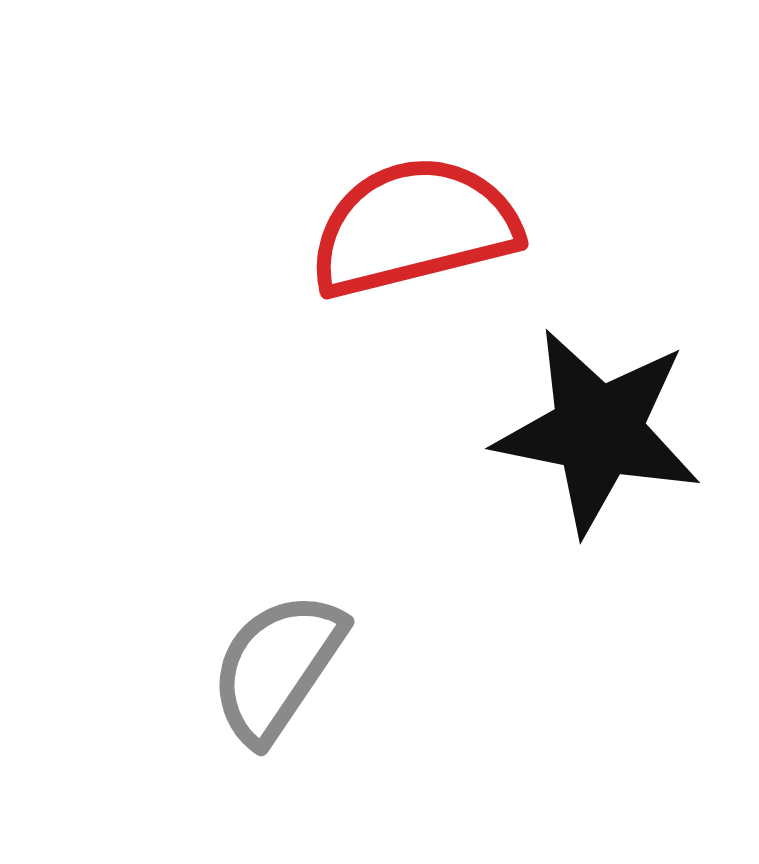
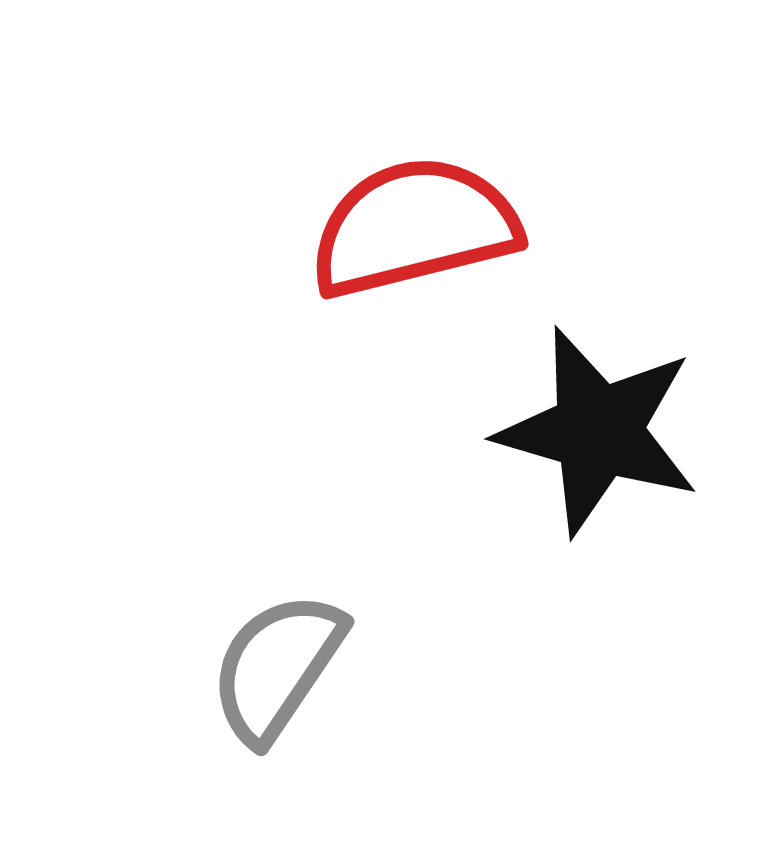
black star: rotated 5 degrees clockwise
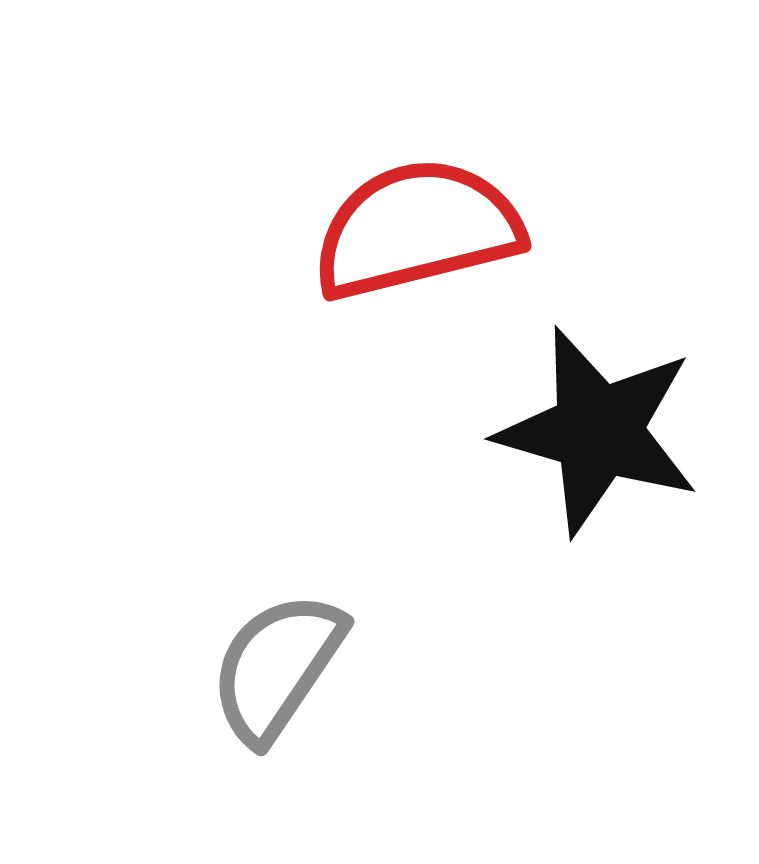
red semicircle: moved 3 px right, 2 px down
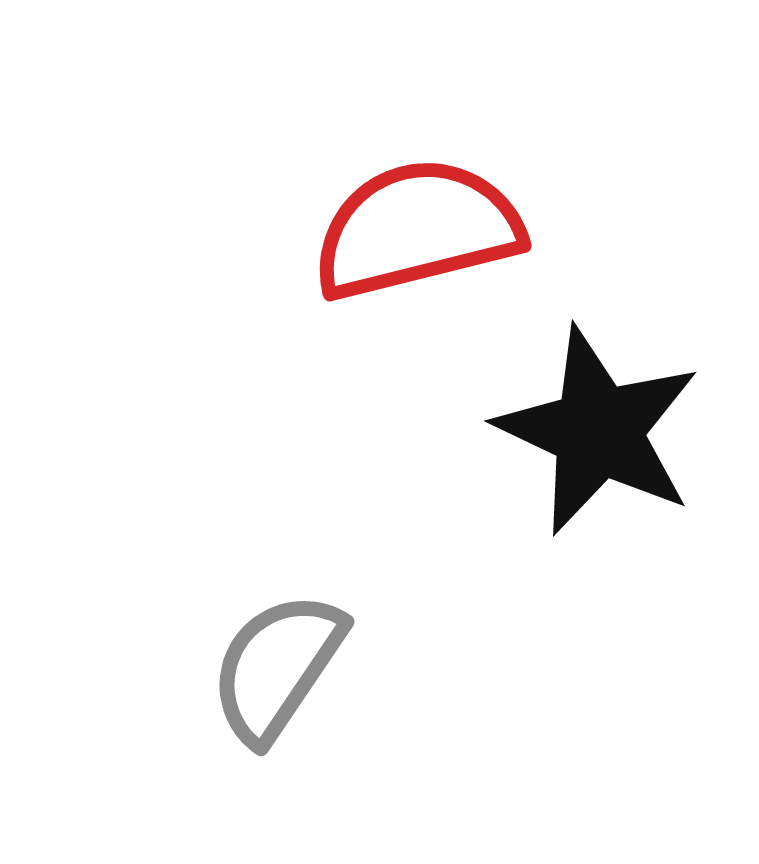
black star: rotated 9 degrees clockwise
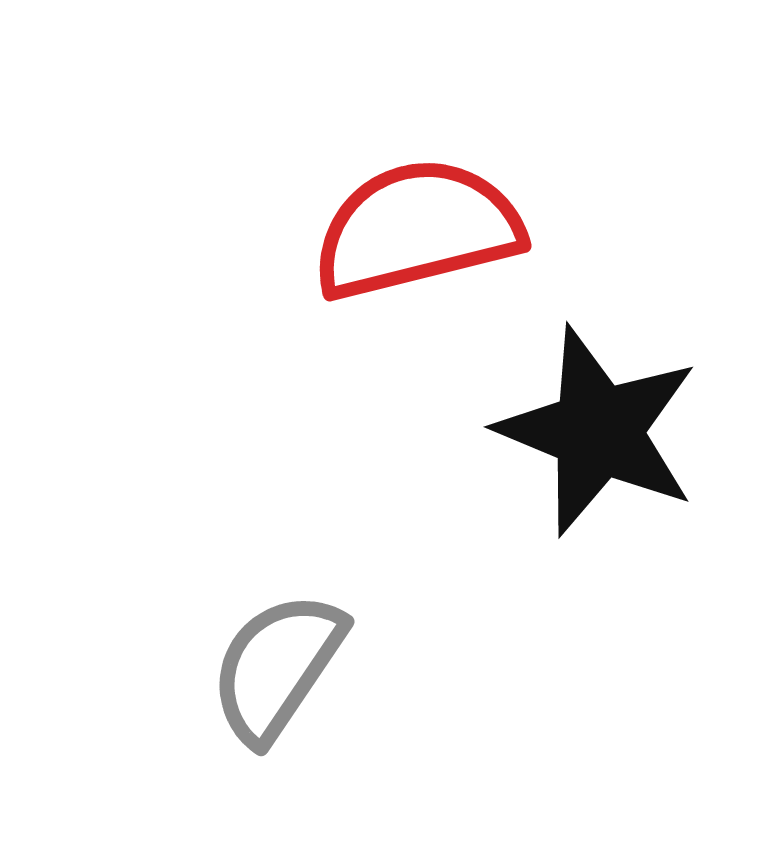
black star: rotated 3 degrees counterclockwise
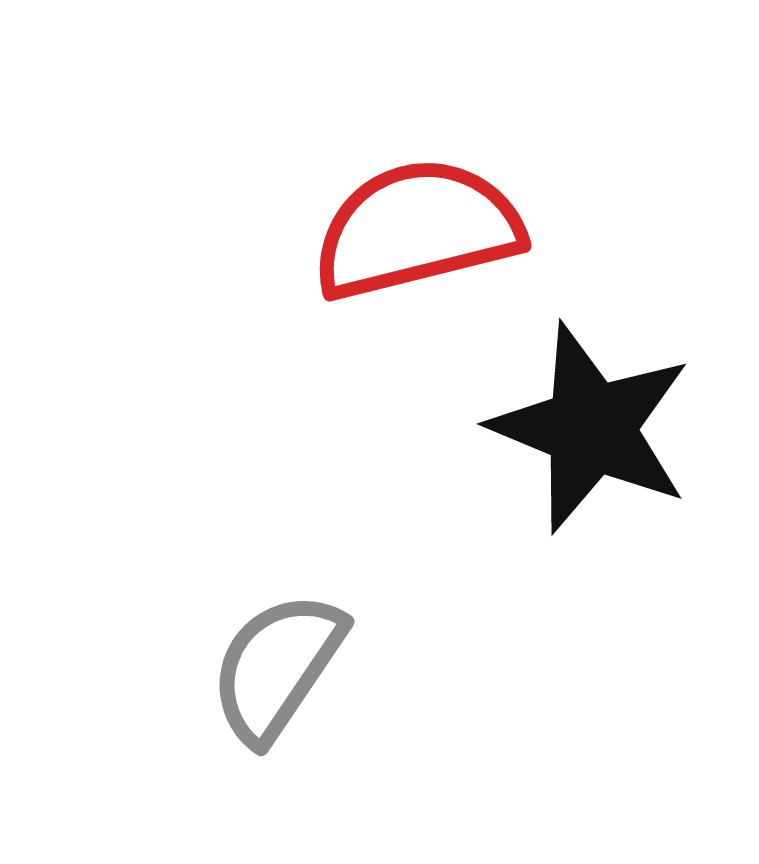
black star: moved 7 px left, 3 px up
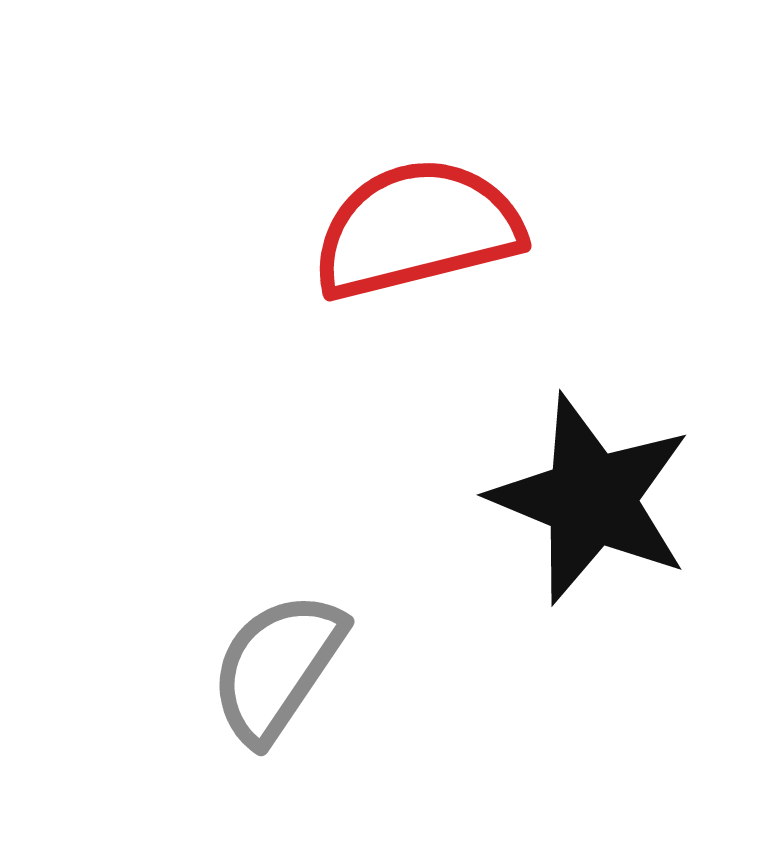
black star: moved 71 px down
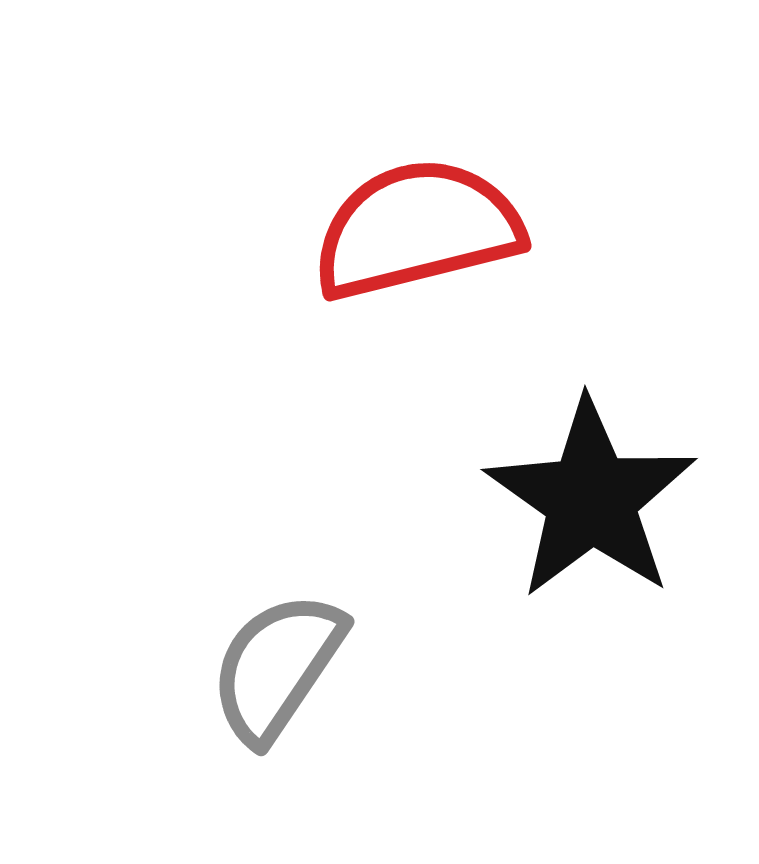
black star: rotated 13 degrees clockwise
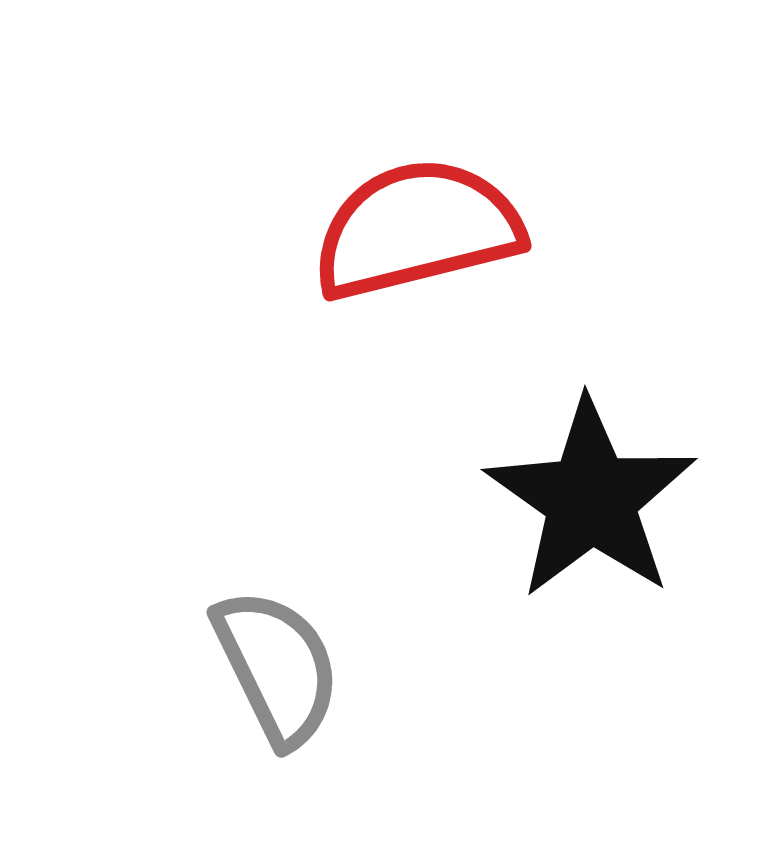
gray semicircle: rotated 120 degrees clockwise
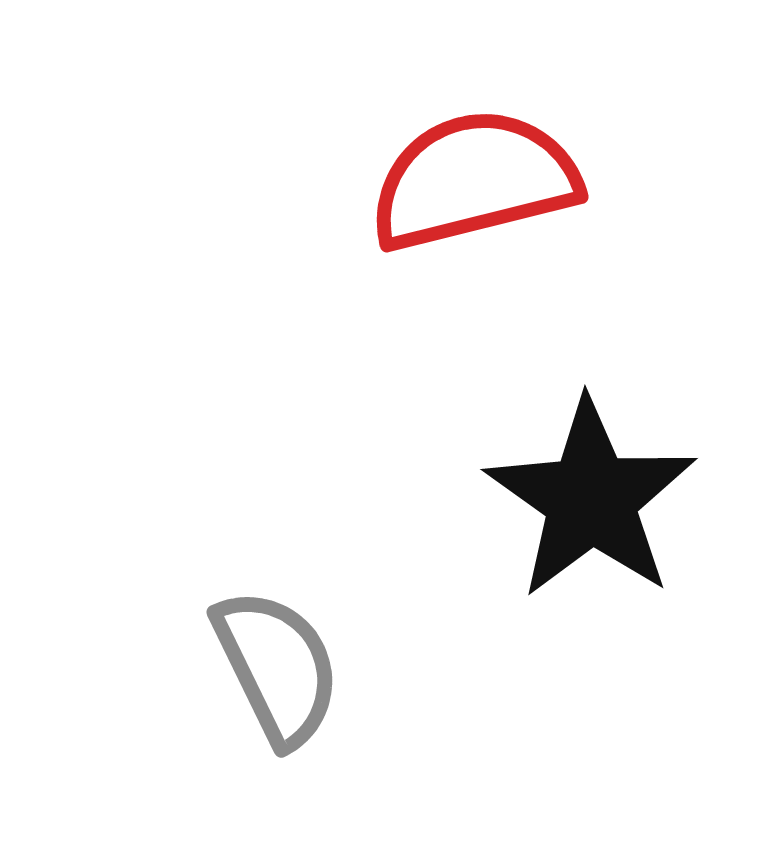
red semicircle: moved 57 px right, 49 px up
